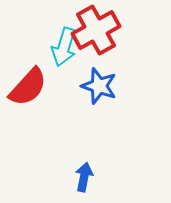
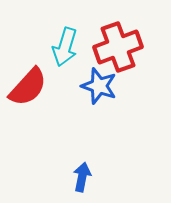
red cross: moved 22 px right, 17 px down; rotated 9 degrees clockwise
cyan arrow: moved 1 px right
blue arrow: moved 2 px left
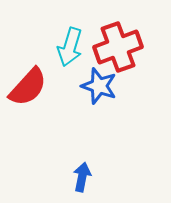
cyan arrow: moved 5 px right
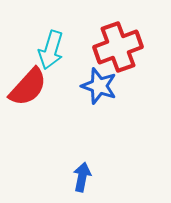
cyan arrow: moved 19 px left, 3 px down
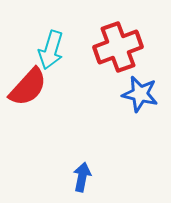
blue star: moved 41 px right, 8 px down; rotated 6 degrees counterclockwise
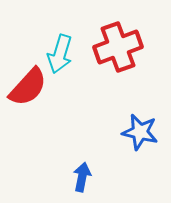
cyan arrow: moved 9 px right, 4 px down
blue star: moved 38 px down
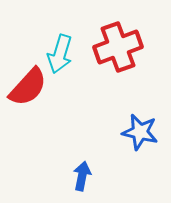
blue arrow: moved 1 px up
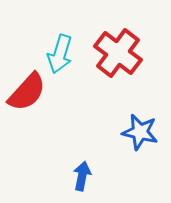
red cross: moved 6 px down; rotated 33 degrees counterclockwise
red semicircle: moved 1 px left, 5 px down
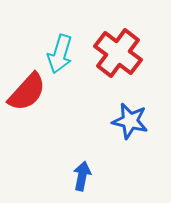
blue star: moved 10 px left, 11 px up
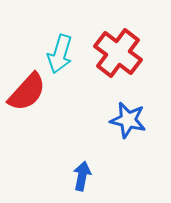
blue star: moved 2 px left, 1 px up
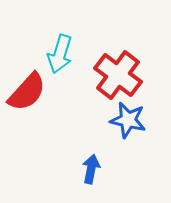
red cross: moved 22 px down
blue arrow: moved 9 px right, 7 px up
